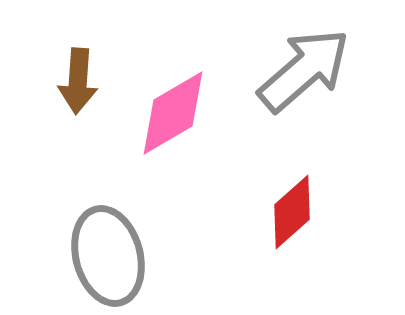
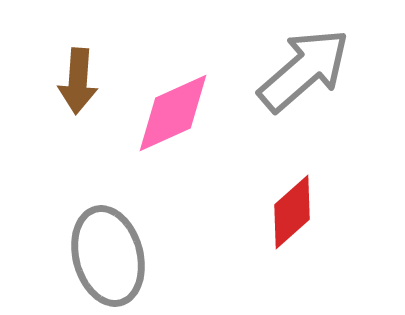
pink diamond: rotated 6 degrees clockwise
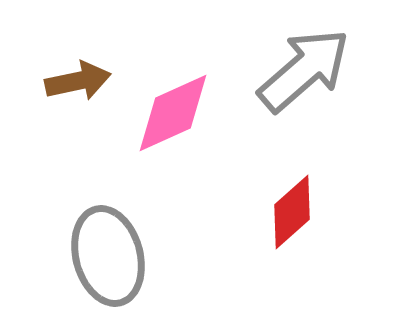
brown arrow: rotated 106 degrees counterclockwise
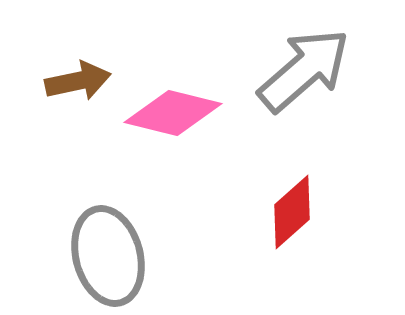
pink diamond: rotated 38 degrees clockwise
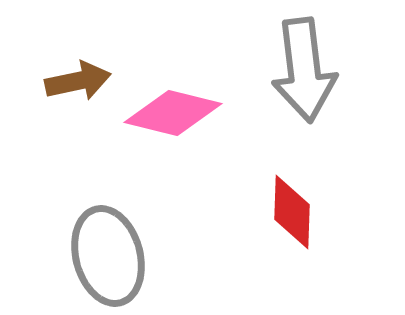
gray arrow: rotated 124 degrees clockwise
red diamond: rotated 46 degrees counterclockwise
